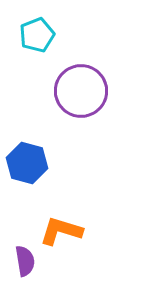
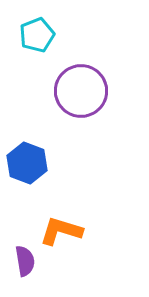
blue hexagon: rotated 6 degrees clockwise
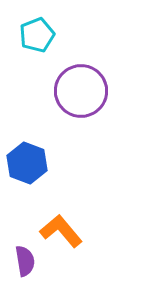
orange L-shape: rotated 33 degrees clockwise
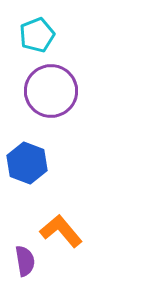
purple circle: moved 30 px left
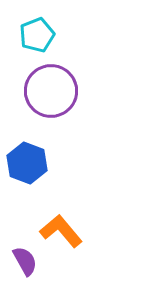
purple semicircle: rotated 20 degrees counterclockwise
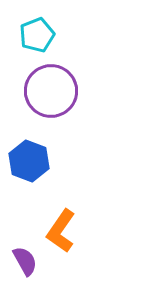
blue hexagon: moved 2 px right, 2 px up
orange L-shape: rotated 105 degrees counterclockwise
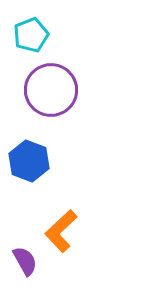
cyan pentagon: moved 6 px left
purple circle: moved 1 px up
orange L-shape: rotated 12 degrees clockwise
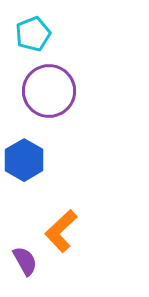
cyan pentagon: moved 2 px right, 1 px up
purple circle: moved 2 px left, 1 px down
blue hexagon: moved 5 px left, 1 px up; rotated 9 degrees clockwise
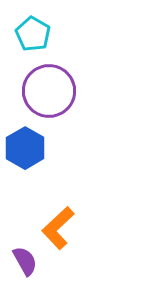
cyan pentagon: rotated 20 degrees counterclockwise
blue hexagon: moved 1 px right, 12 px up
orange L-shape: moved 3 px left, 3 px up
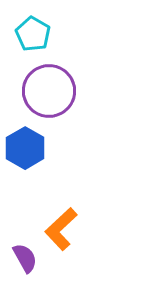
orange L-shape: moved 3 px right, 1 px down
purple semicircle: moved 3 px up
